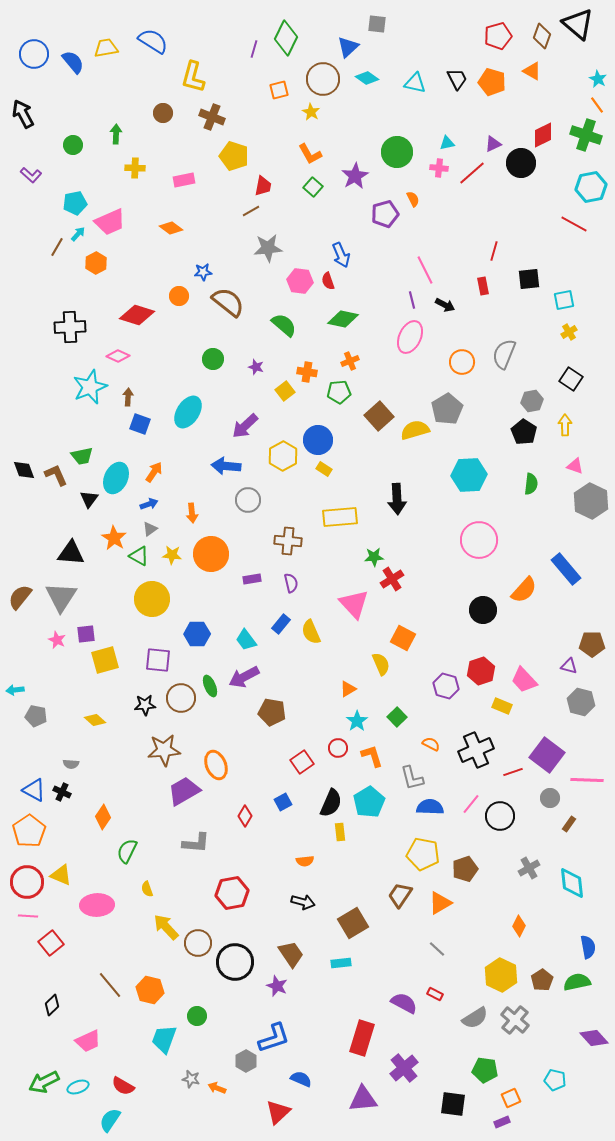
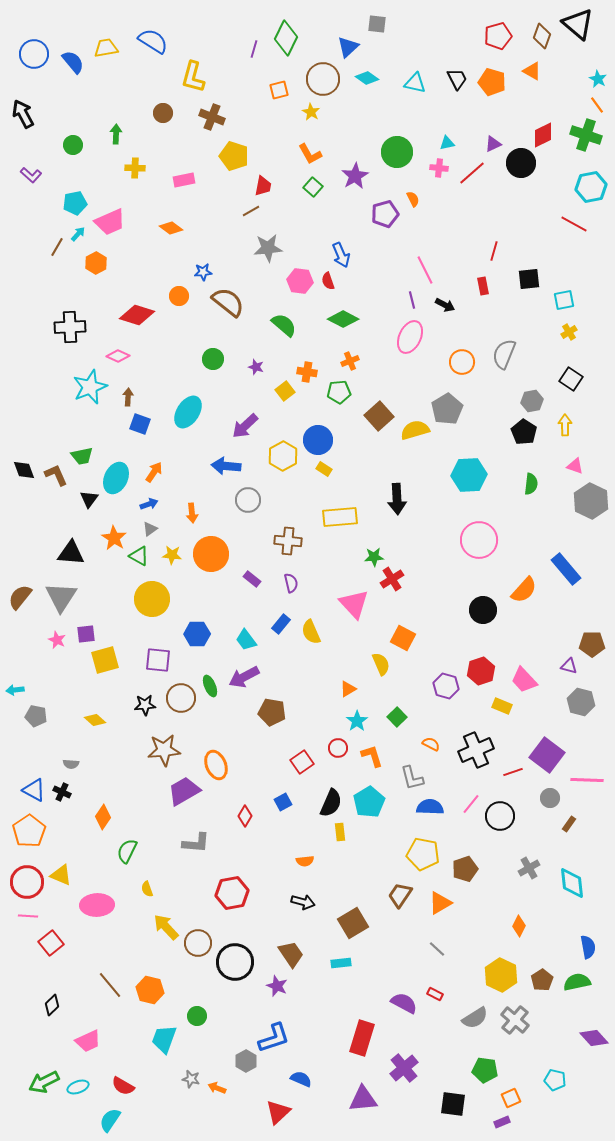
green diamond at (343, 319): rotated 16 degrees clockwise
purple rectangle at (252, 579): rotated 48 degrees clockwise
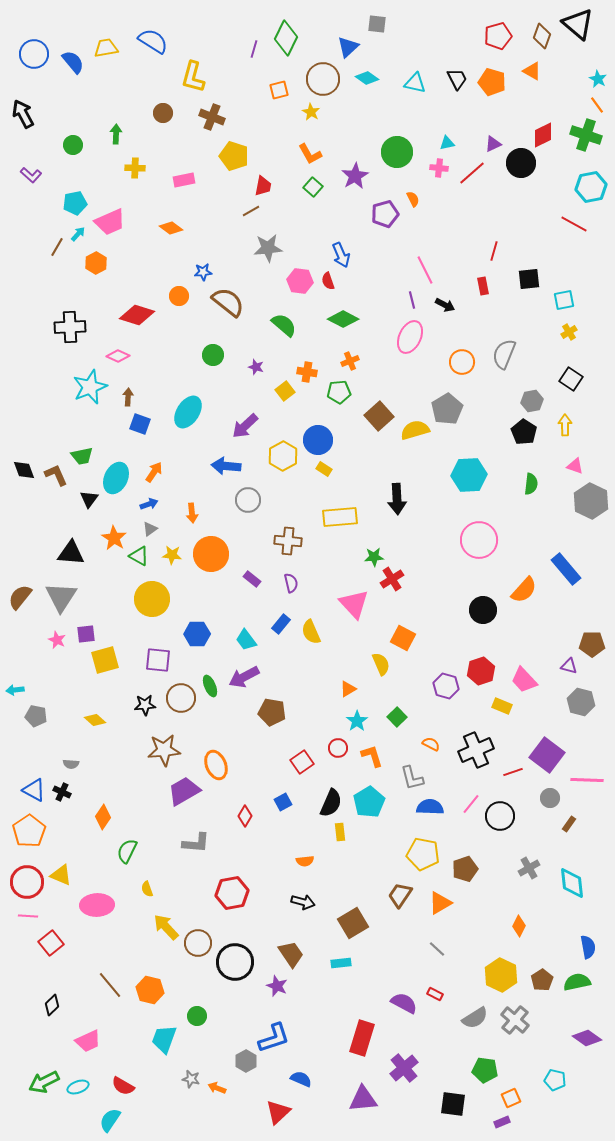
green circle at (213, 359): moved 4 px up
purple diamond at (594, 1038): moved 7 px left; rotated 12 degrees counterclockwise
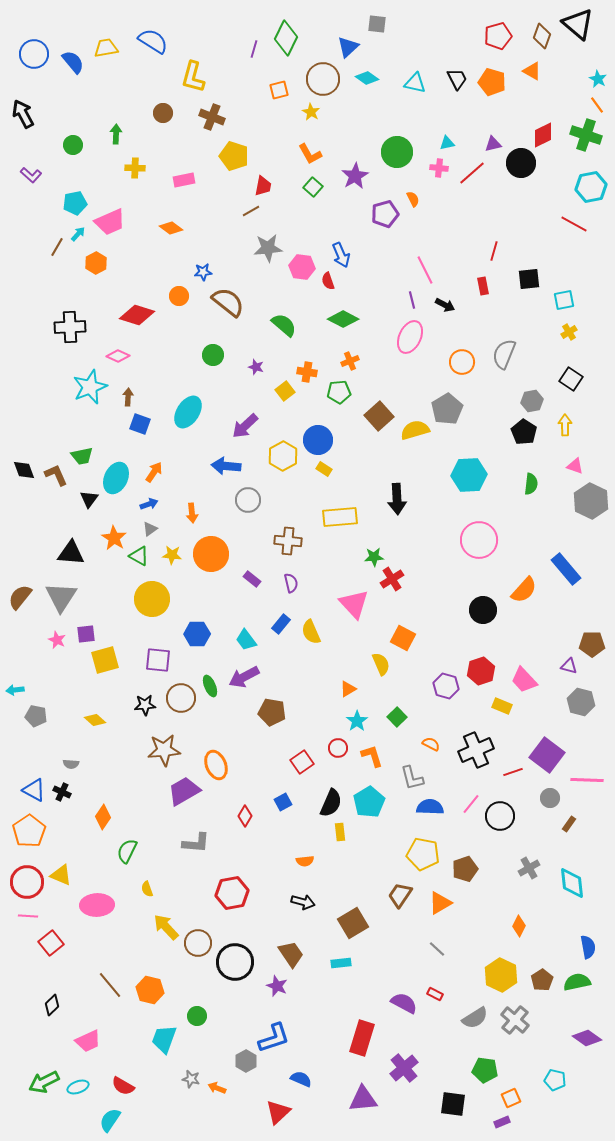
purple triangle at (493, 144): rotated 12 degrees clockwise
pink hexagon at (300, 281): moved 2 px right, 14 px up
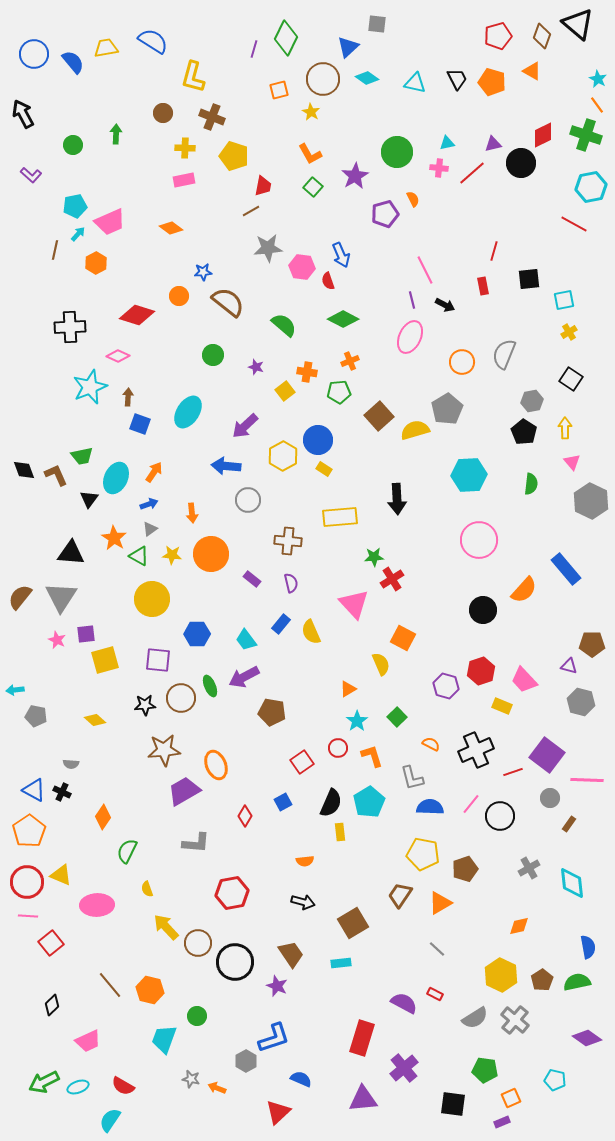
yellow cross at (135, 168): moved 50 px right, 20 px up
cyan pentagon at (75, 203): moved 3 px down
brown line at (57, 247): moved 2 px left, 3 px down; rotated 18 degrees counterclockwise
yellow arrow at (565, 425): moved 3 px down
pink triangle at (575, 466): moved 3 px left, 4 px up; rotated 30 degrees clockwise
orange diamond at (519, 926): rotated 50 degrees clockwise
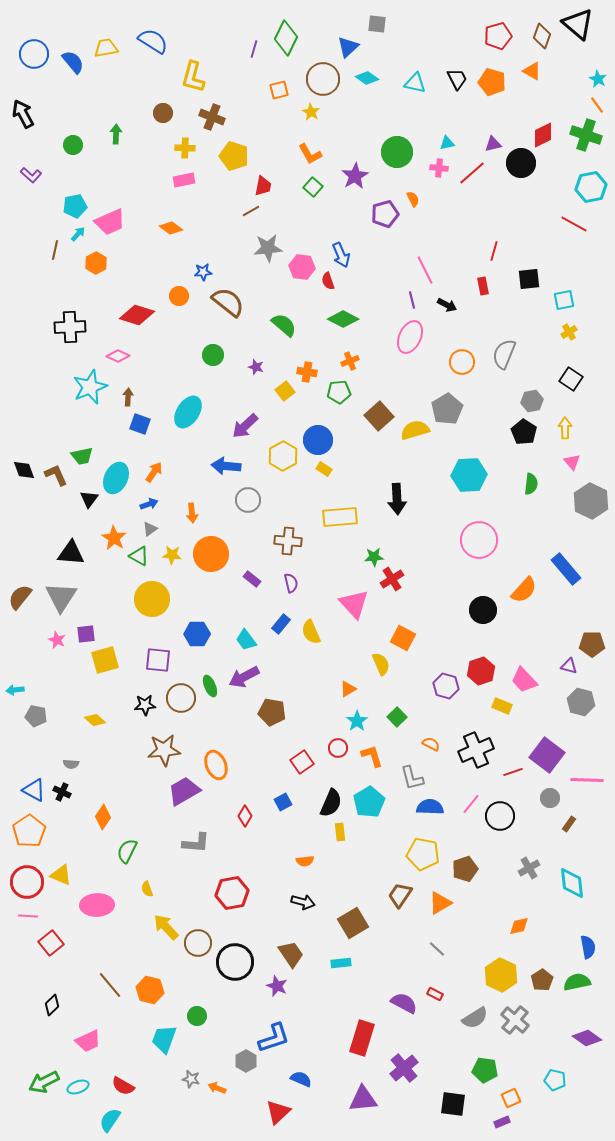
black arrow at (445, 305): moved 2 px right
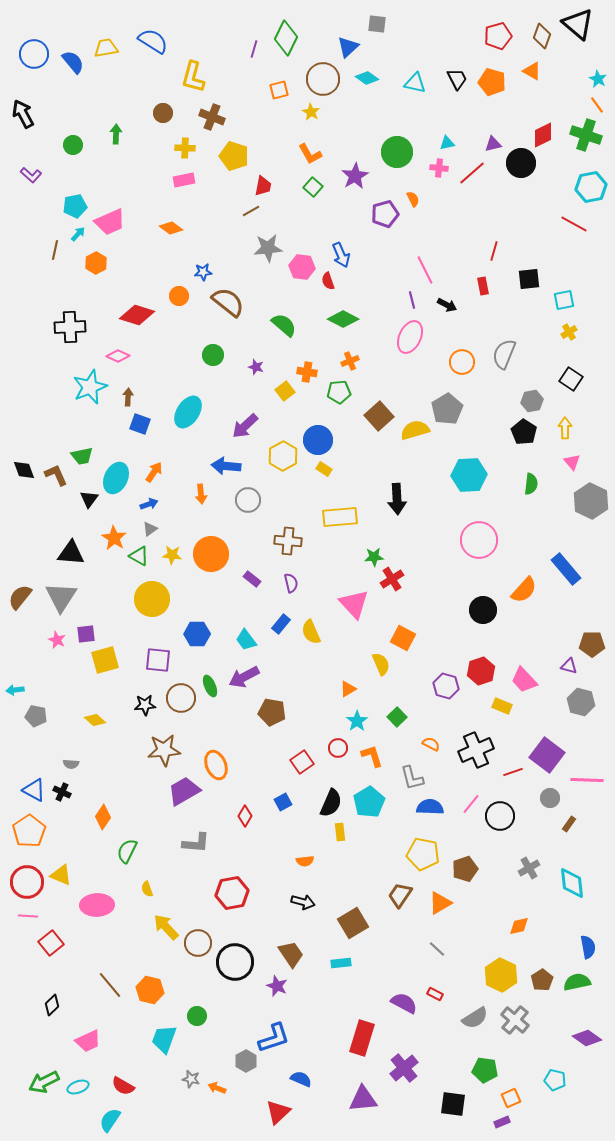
orange arrow at (192, 513): moved 9 px right, 19 px up
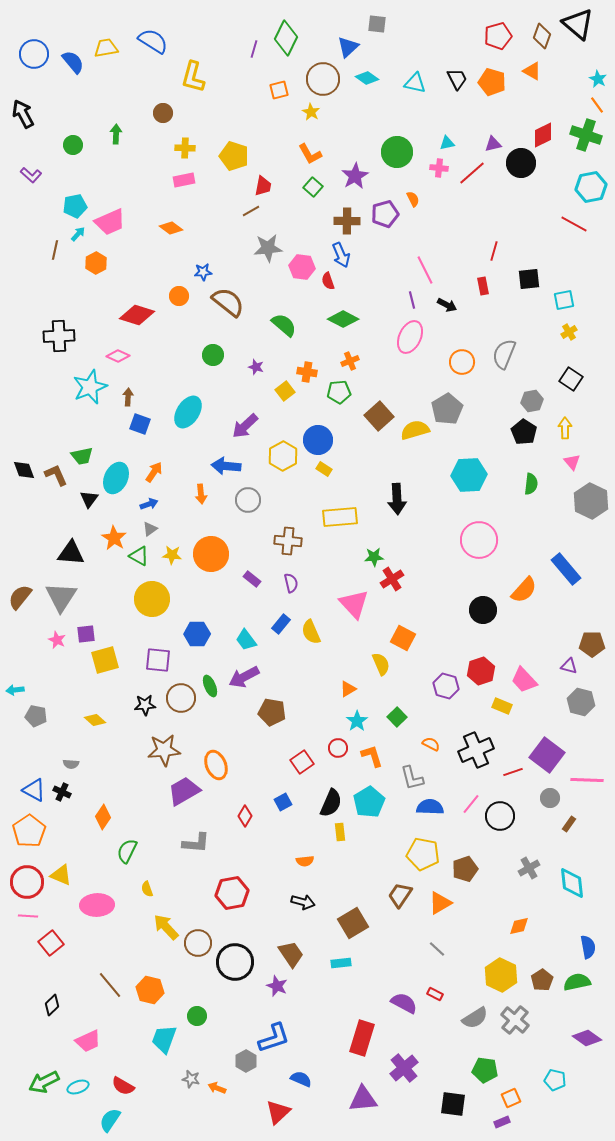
brown cross at (212, 117): moved 135 px right, 104 px down; rotated 20 degrees counterclockwise
black cross at (70, 327): moved 11 px left, 9 px down
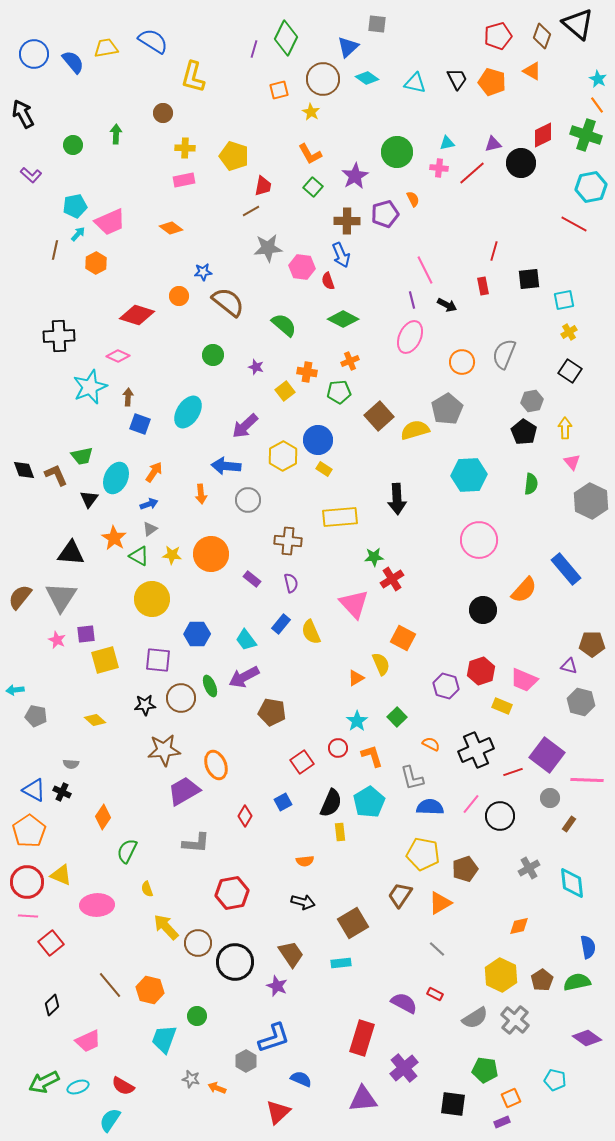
black square at (571, 379): moved 1 px left, 8 px up
pink trapezoid at (524, 680): rotated 24 degrees counterclockwise
orange triangle at (348, 689): moved 8 px right, 11 px up
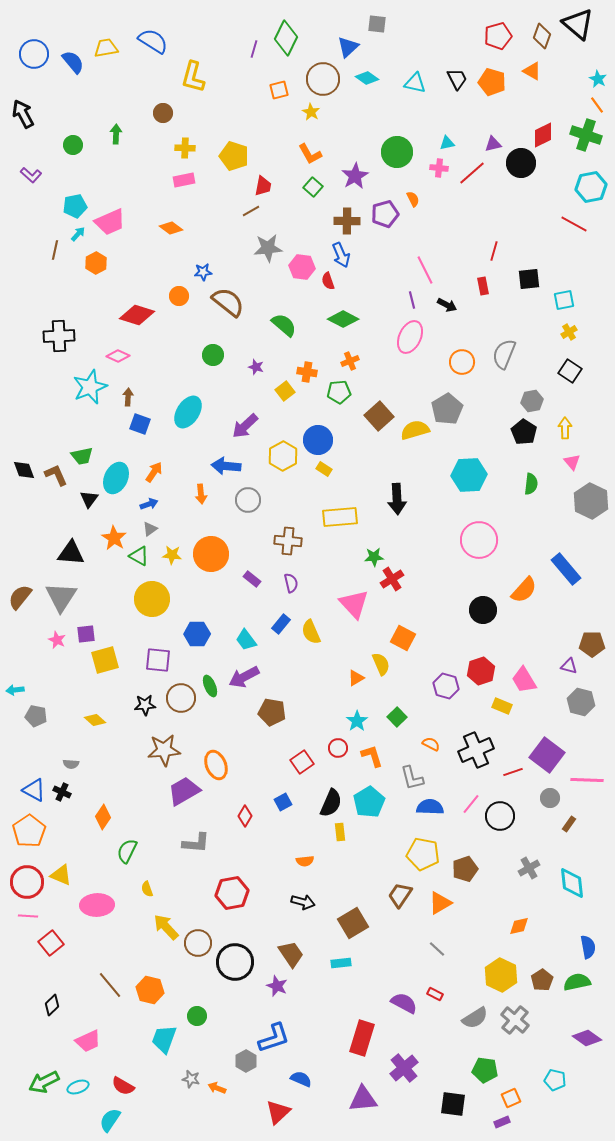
pink trapezoid at (524, 680): rotated 36 degrees clockwise
